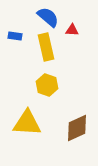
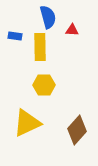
blue semicircle: rotated 35 degrees clockwise
yellow rectangle: moved 6 px left; rotated 12 degrees clockwise
yellow hexagon: moved 3 px left; rotated 20 degrees counterclockwise
yellow triangle: rotated 28 degrees counterclockwise
brown diamond: moved 2 px down; rotated 24 degrees counterclockwise
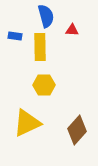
blue semicircle: moved 2 px left, 1 px up
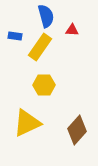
yellow rectangle: rotated 36 degrees clockwise
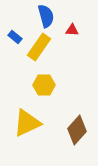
blue rectangle: moved 1 px down; rotated 32 degrees clockwise
yellow rectangle: moved 1 px left
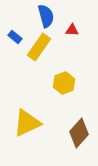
yellow hexagon: moved 20 px right, 2 px up; rotated 20 degrees counterclockwise
brown diamond: moved 2 px right, 3 px down
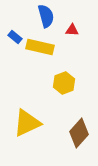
yellow rectangle: moved 1 px right; rotated 68 degrees clockwise
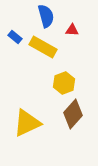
yellow rectangle: moved 3 px right; rotated 16 degrees clockwise
brown diamond: moved 6 px left, 19 px up
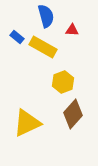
blue rectangle: moved 2 px right
yellow hexagon: moved 1 px left, 1 px up
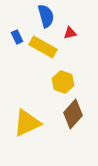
red triangle: moved 2 px left, 3 px down; rotated 16 degrees counterclockwise
blue rectangle: rotated 24 degrees clockwise
yellow hexagon: rotated 20 degrees counterclockwise
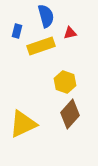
blue rectangle: moved 6 px up; rotated 40 degrees clockwise
yellow rectangle: moved 2 px left, 1 px up; rotated 48 degrees counterclockwise
yellow hexagon: moved 2 px right
brown diamond: moved 3 px left
yellow triangle: moved 4 px left, 1 px down
